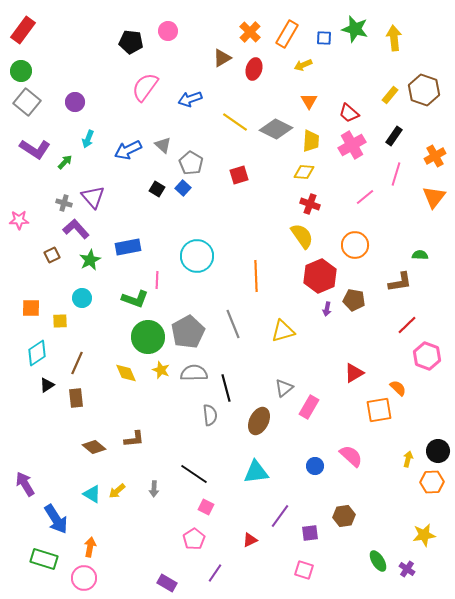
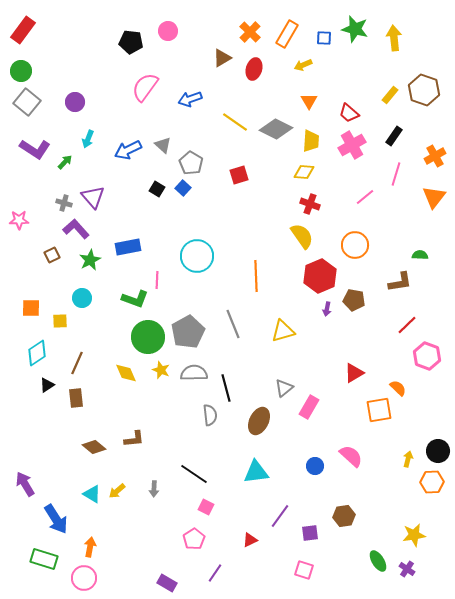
yellow star at (424, 535): moved 10 px left
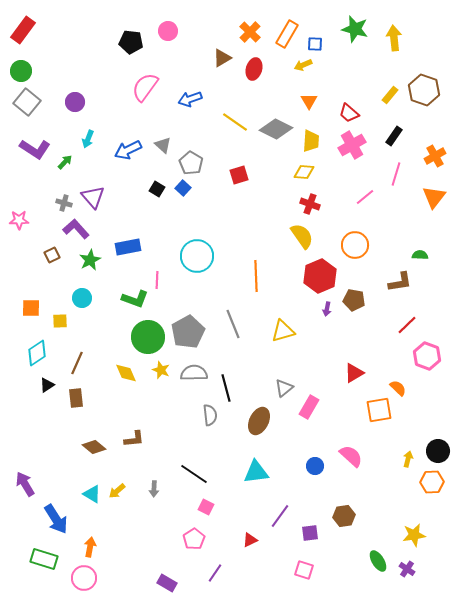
blue square at (324, 38): moved 9 px left, 6 px down
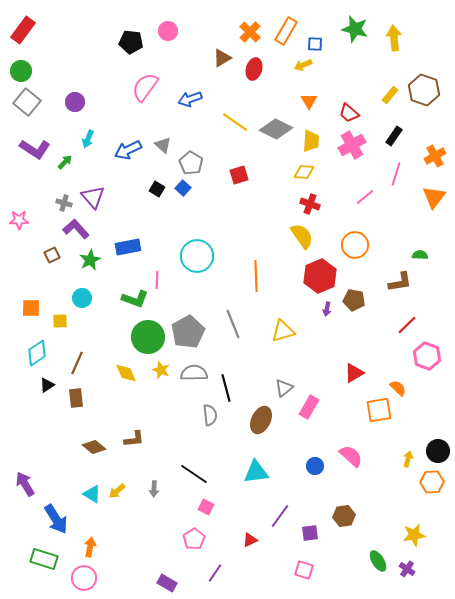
orange rectangle at (287, 34): moved 1 px left, 3 px up
brown ellipse at (259, 421): moved 2 px right, 1 px up
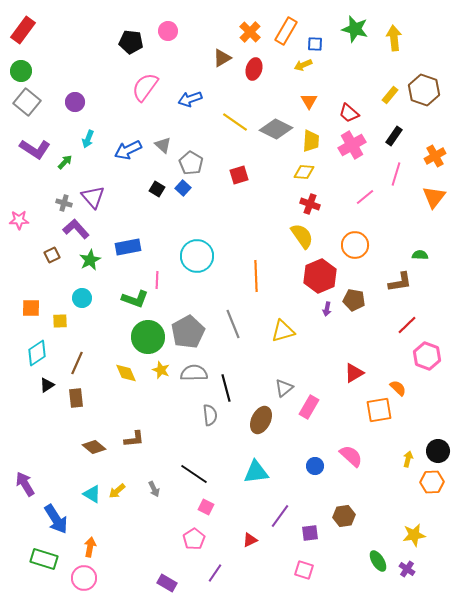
gray arrow at (154, 489): rotated 28 degrees counterclockwise
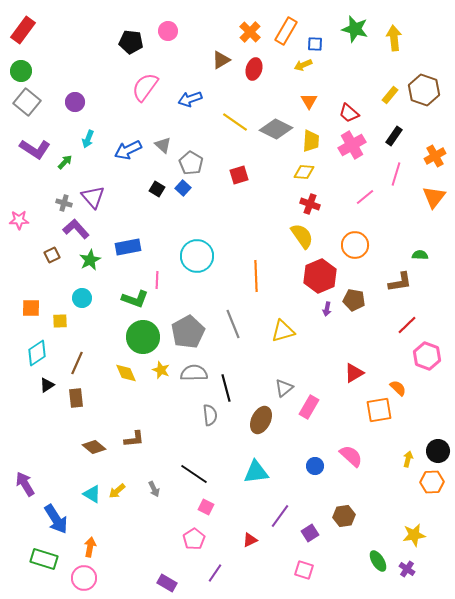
brown triangle at (222, 58): moved 1 px left, 2 px down
green circle at (148, 337): moved 5 px left
purple square at (310, 533): rotated 24 degrees counterclockwise
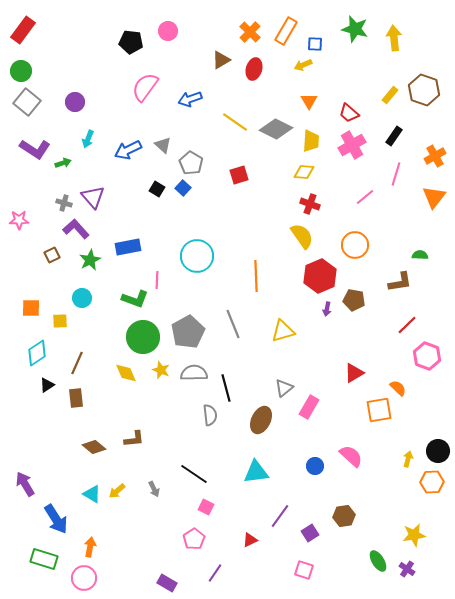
green arrow at (65, 162): moved 2 px left, 1 px down; rotated 28 degrees clockwise
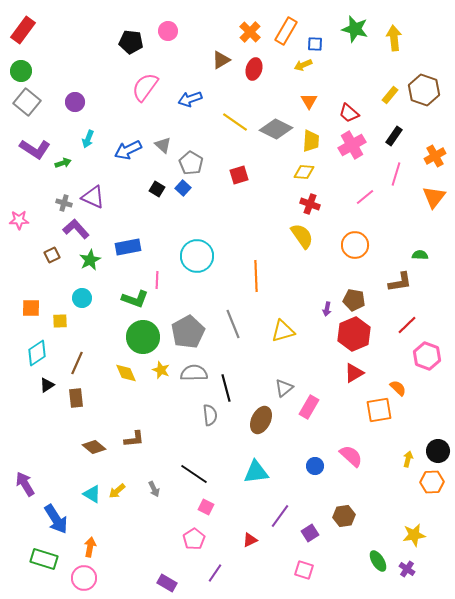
purple triangle at (93, 197): rotated 25 degrees counterclockwise
red hexagon at (320, 276): moved 34 px right, 58 px down
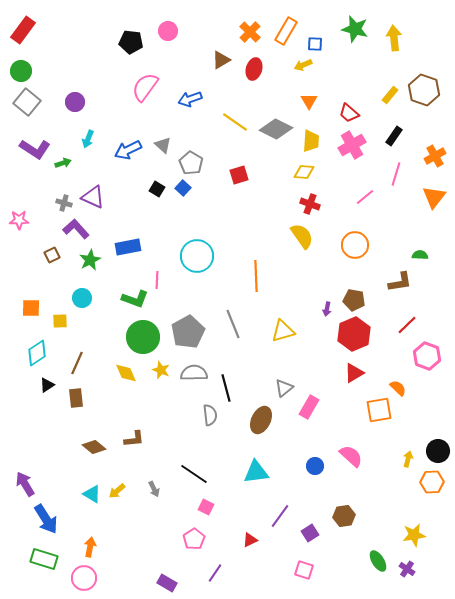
blue arrow at (56, 519): moved 10 px left
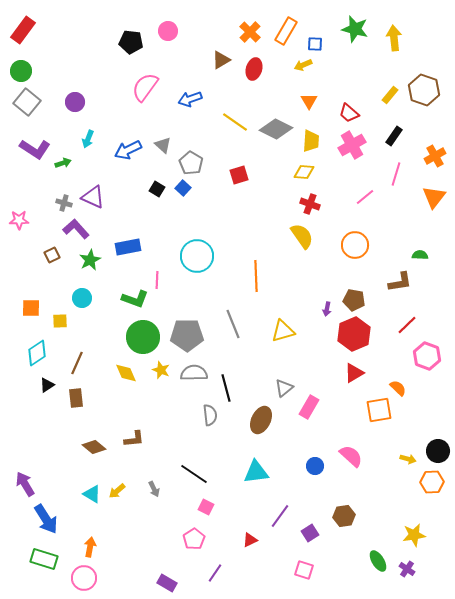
gray pentagon at (188, 332): moved 1 px left, 3 px down; rotated 28 degrees clockwise
yellow arrow at (408, 459): rotated 91 degrees clockwise
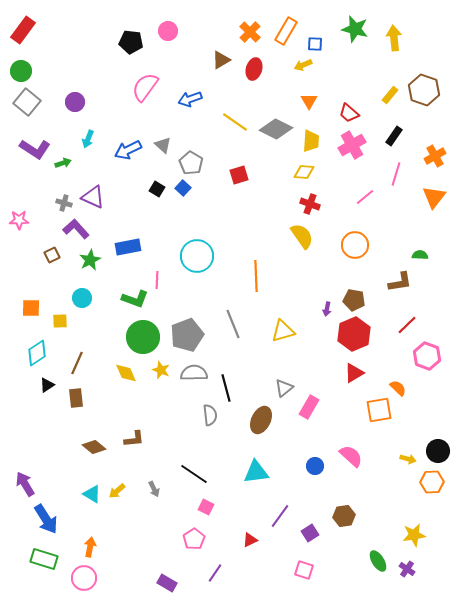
gray pentagon at (187, 335): rotated 20 degrees counterclockwise
